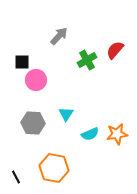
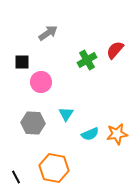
gray arrow: moved 11 px left, 3 px up; rotated 12 degrees clockwise
pink circle: moved 5 px right, 2 px down
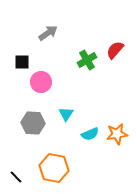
black line: rotated 16 degrees counterclockwise
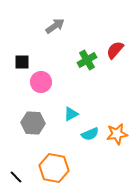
gray arrow: moved 7 px right, 7 px up
cyan triangle: moved 5 px right; rotated 28 degrees clockwise
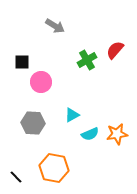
gray arrow: rotated 66 degrees clockwise
cyan triangle: moved 1 px right, 1 px down
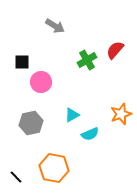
gray hexagon: moved 2 px left; rotated 15 degrees counterclockwise
orange star: moved 4 px right, 20 px up; rotated 10 degrees counterclockwise
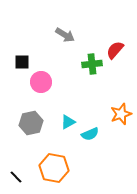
gray arrow: moved 10 px right, 9 px down
green cross: moved 5 px right, 4 px down; rotated 24 degrees clockwise
cyan triangle: moved 4 px left, 7 px down
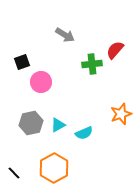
black square: rotated 21 degrees counterclockwise
cyan triangle: moved 10 px left, 3 px down
cyan semicircle: moved 6 px left, 1 px up
orange hexagon: rotated 20 degrees clockwise
black line: moved 2 px left, 4 px up
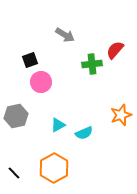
black square: moved 8 px right, 2 px up
orange star: moved 1 px down
gray hexagon: moved 15 px left, 7 px up
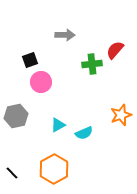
gray arrow: rotated 30 degrees counterclockwise
orange hexagon: moved 1 px down
black line: moved 2 px left
